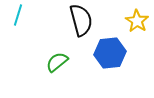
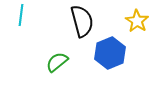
cyan line: moved 3 px right; rotated 10 degrees counterclockwise
black semicircle: moved 1 px right, 1 px down
blue hexagon: rotated 16 degrees counterclockwise
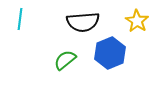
cyan line: moved 1 px left, 4 px down
black semicircle: moved 1 px right, 1 px down; rotated 100 degrees clockwise
green semicircle: moved 8 px right, 2 px up
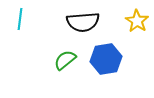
blue hexagon: moved 4 px left, 6 px down; rotated 12 degrees clockwise
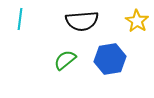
black semicircle: moved 1 px left, 1 px up
blue hexagon: moved 4 px right
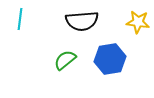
yellow star: moved 1 px right, 1 px down; rotated 25 degrees counterclockwise
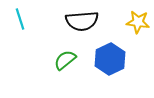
cyan line: rotated 25 degrees counterclockwise
blue hexagon: rotated 16 degrees counterclockwise
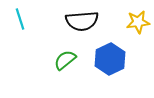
yellow star: rotated 15 degrees counterclockwise
